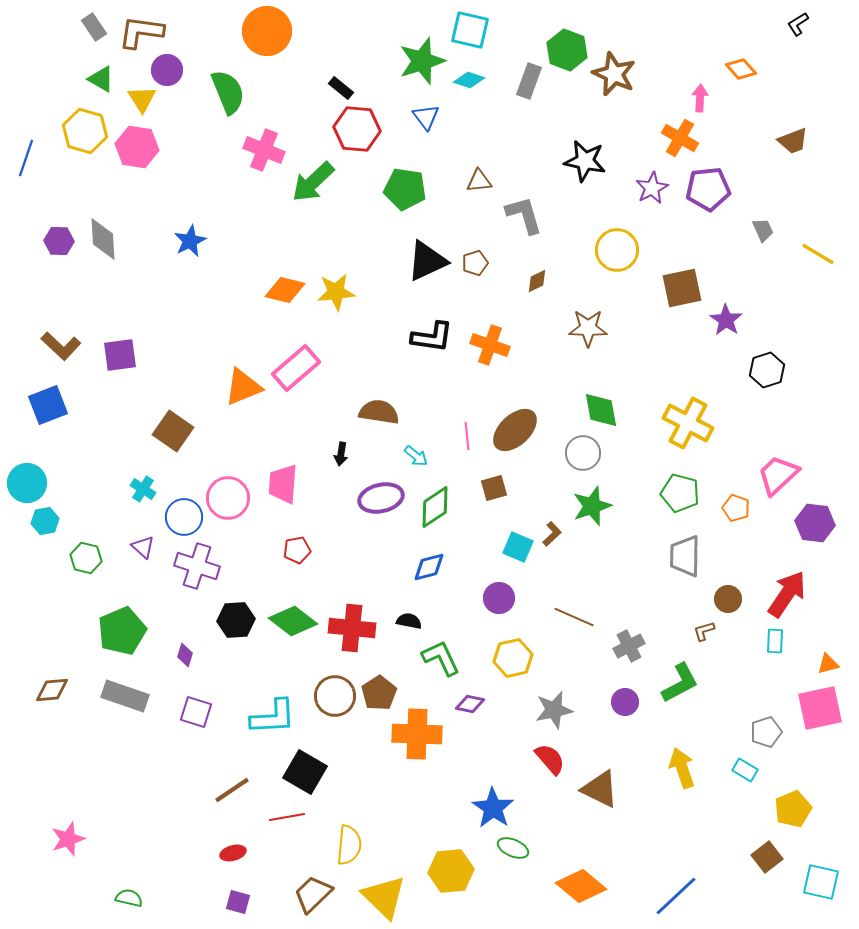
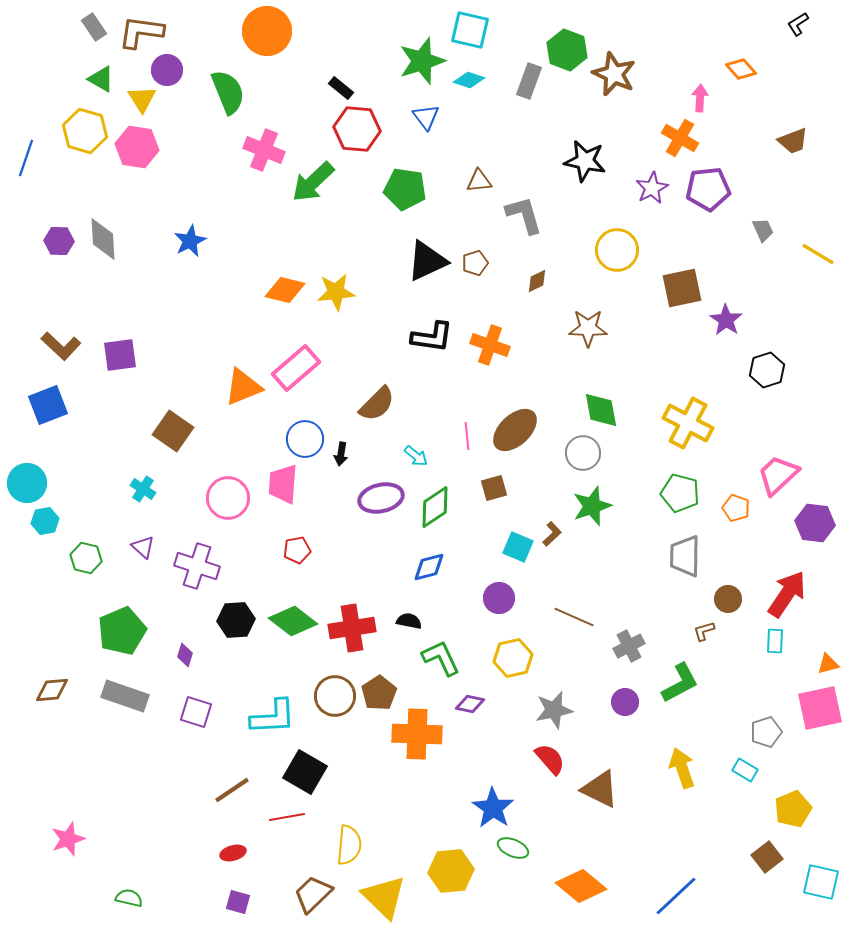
brown semicircle at (379, 412): moved 2 px left, 8 px up; rotated 126 degrees clockwise
blue circle at (184, 517): moved 121 px right, 78 px up
red cross at (352, 628): rotated 15 degrees counterclockwise
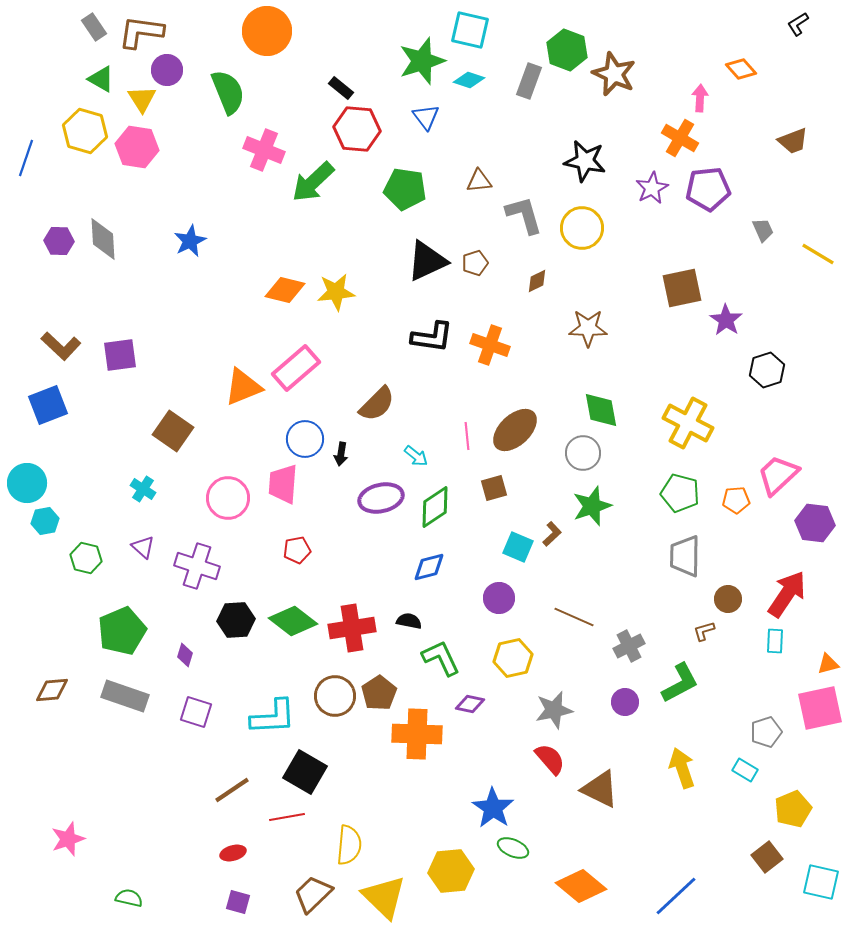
yellow circle at (617, 250): moved 35 px left, 22 px up
orange pentagon at (736, 508): moved 8 px up; rotated 24 degrees counterclockwise
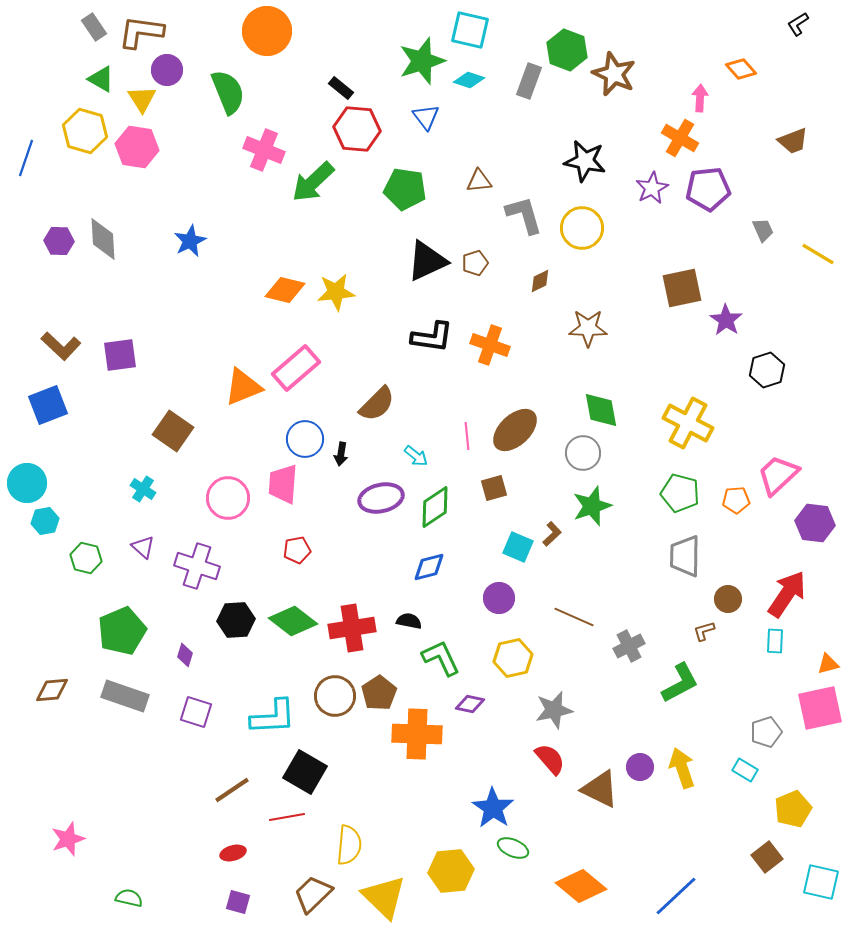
brown diamond at (537, 281): moved 3 px right
purple circle at (625, 702): moved 15 px right, 65 px down
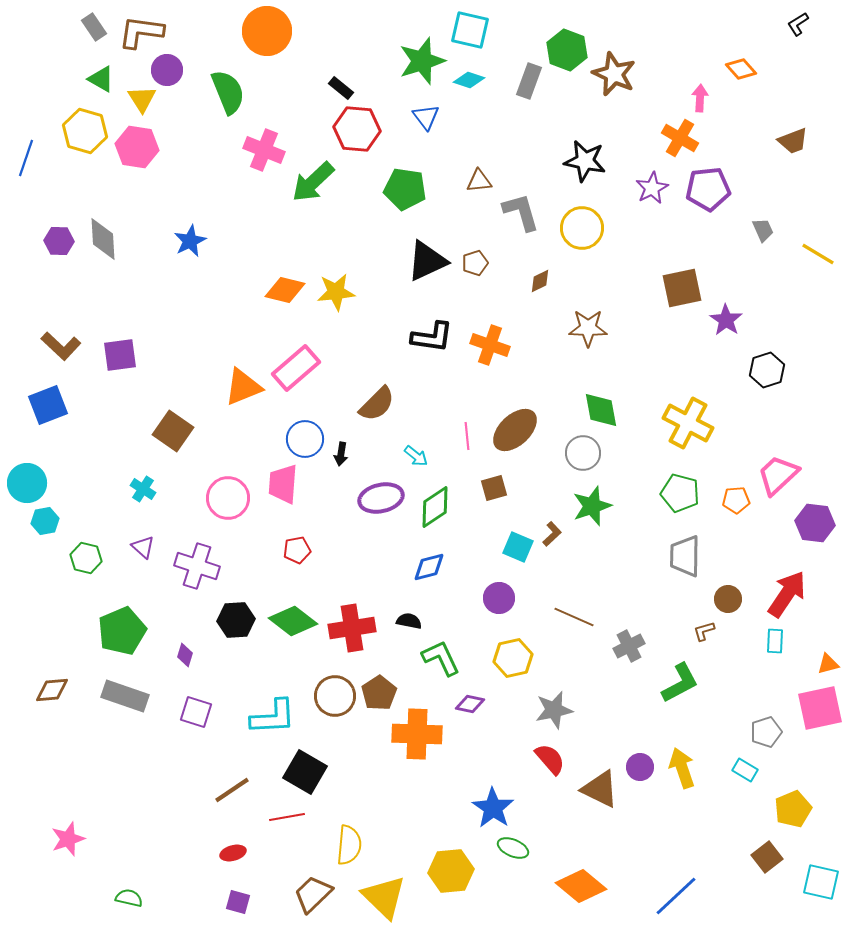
gray L-shape at (524, 215): moved 3 px left, 3 px up
